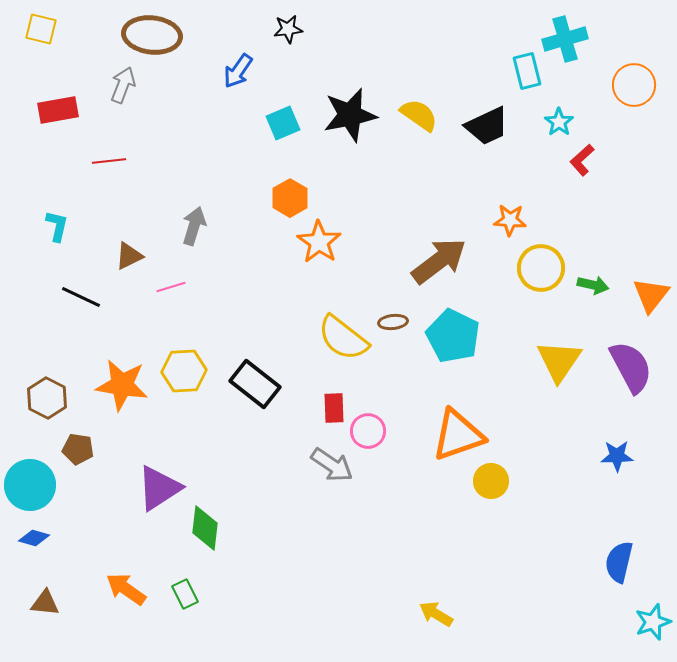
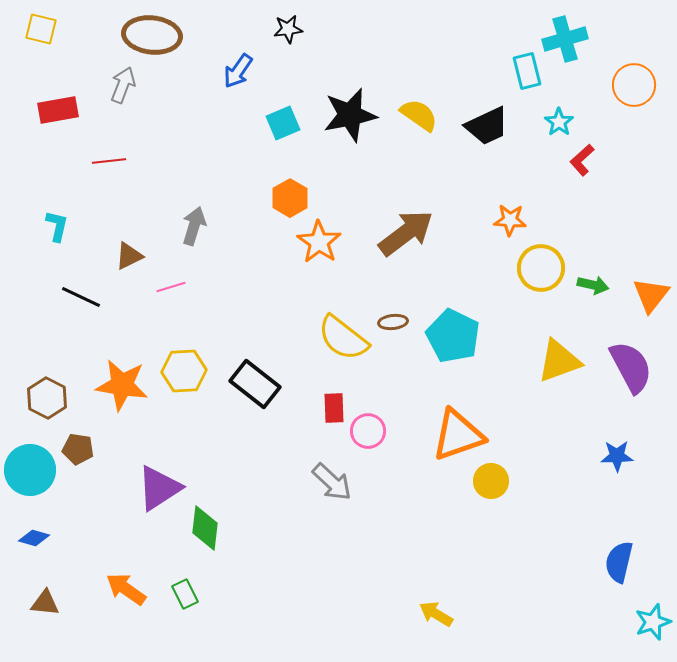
brown arrow at (439, 261): moved 33 px left, 28 px up
yellow triangle at (559, 361): rotated 36 degrees clockwise
gray arrow at (332, 465): moved 17 px down; rotated 9 degrees clockwise
cyan circle at (30, 485): moved 15 px up
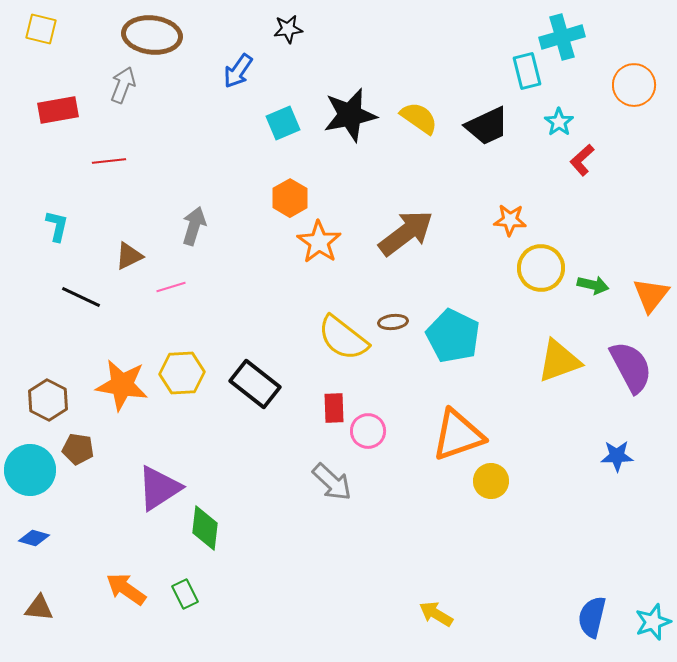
cyan cross at (565, 39): moved 3 px left, 2 px up
yellow semicircle at (419, 115): moved 3 px down
yellow hexagon at (184, 371): moved 2 px left, 2 px down
brown hexagon at (47, 398): moved 1 px right, 2 px down
blue semicircle at (619, 562): moved 27 px left, 55 px down
brown triangle at (45, 603): moved 6 px left, 5 px down
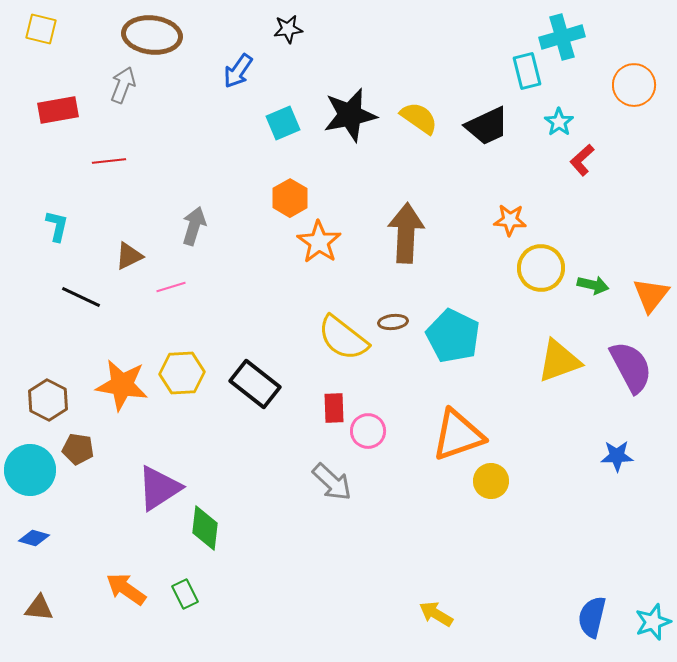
brown arrow at (406, 233): rotated 50 degrees counterclockwise
